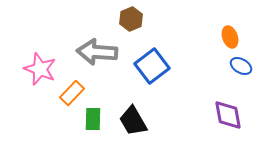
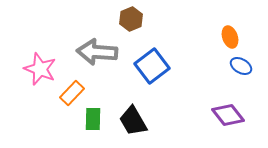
purple diamond: rotated 28 degrees counterclockwise
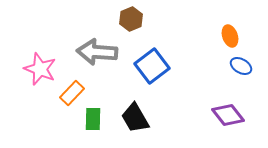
orange ellipse: moved 1 px up
black trapezoid: moved 2 px right, 3 px up
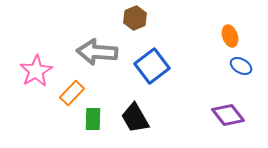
brown hexagon: moved 4 px right, 1 px up
pink star: moved 4 px left, 2 px down; rotated 20 degrees clockwise
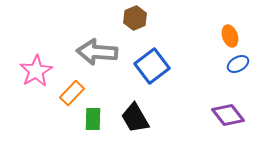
blue ellipse: moved 3 px left, 2 px up; rotated 60 degrees counterclockwise
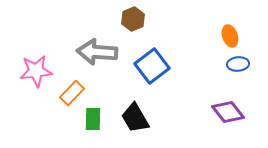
brown hexagon: moved 2 px left, 1 px down
blue ellipse: rotated 25 degrees clockwise
pink star: rotated 24 degrees clockwise
purple diamond: moved 3 px up
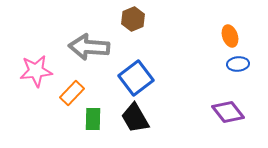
gray arrow: moved 8 px left, 5 px up
blue square: moved 16 px left, 12 px down
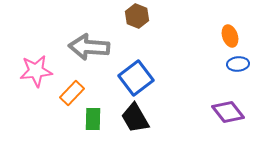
brown hexagon: moved 4 px right, 3 px up; rotated 15 degrees counterclockwise
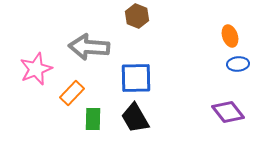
pink star: moved 2 px up; rotated 16 degrees counterclockwise
blue square: rotated 36 degrees clockwise
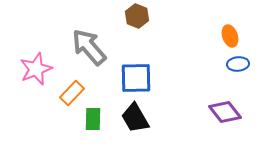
gray arrow: rotated 45 degrees clockwise
purple diamond: moved 3 px left
